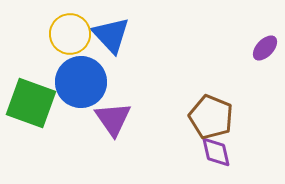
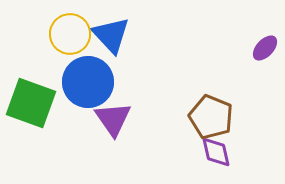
blue circle: moved 7 px right
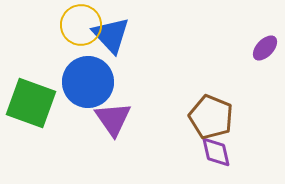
yellow circle: moved 11 px right, 9 px up
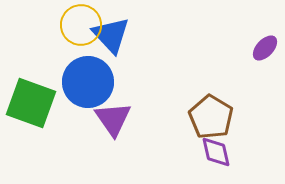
brown pentagon: rotated 9 degrees clockwise
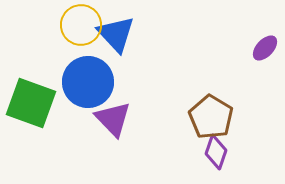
blue triangle: moved 5 px right, 1 px up
purple triangle: rotated 9 degrees counterclockwise
purple diamond: rotated 32 degrees clockwise
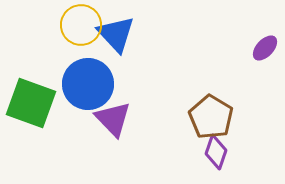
blue circle: moved 2 px down
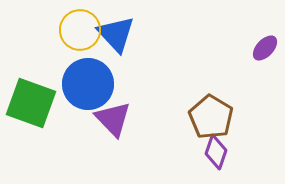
yellow circle: moved 1 px left, 5 px down
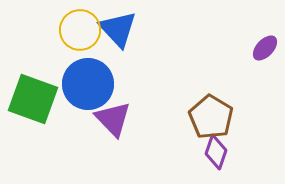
blue triangle: moved 2 px right, 5 px up
green square: moved 2 px right, 4 px up
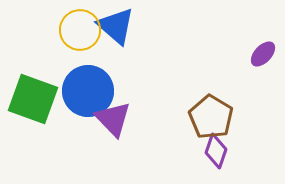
blue triangle: moved 2 px left, 3 px up; rotated 6 degrees counterclockwise
purple ellipse: moved 2 px left, 6 px down
blue circle: moved 7 px down
purple diamond: moved 1 px up
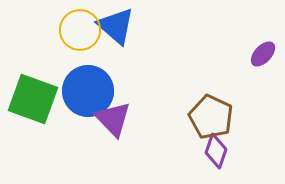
brown pentagon: rotated 6 degrees counterclockwise
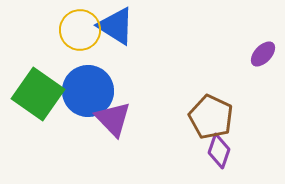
blue triangle: rotated 9 degrees counterclockwise
green square: moved 5 px right, 5 px up; rotated 15 degrees clockwise
purple diamond: moved 3 px right
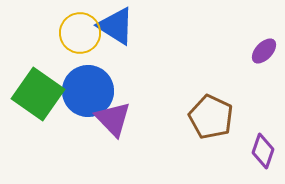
yellow circle: moved 3 px down
purple ellipse: moved 1 px right, 3 px up
purple diamond: moved 44 px right
